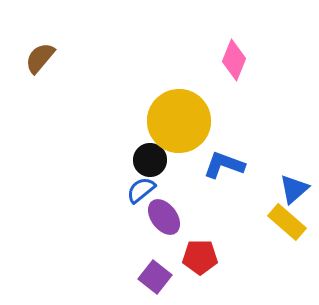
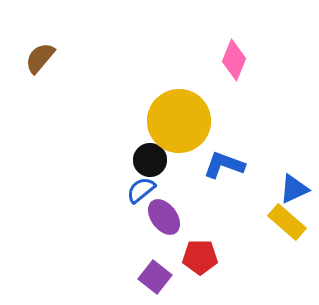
blue triangle: rotated 16 degrees clockwise
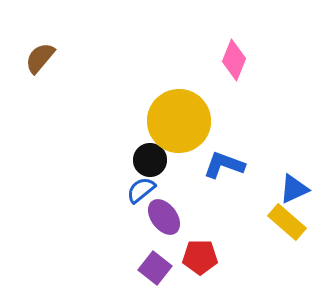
purple square: moved 9 px up
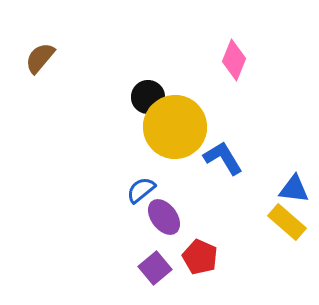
yellow circle: moved 4 px left, 6 px down
black circle: moved 2 px left, 63 px up
blue L-shape: moved 1 px left, 7 px up; rotated 39 degrees clockwise
blue triangle: rotated 32 degrees clockwise
red pentagon: rotated 24 degrees clockwise
purple square: rotated 12 degrees clockwise
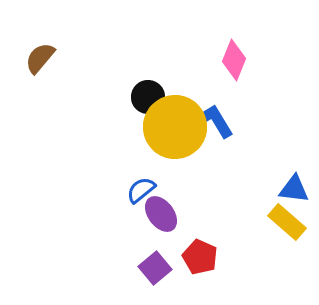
blue L-shape: moved 9 px left, 37 px up
purple ellipse: moved 3 px left, 3 px up
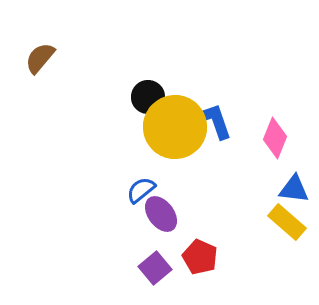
pink diamond: moved 41 px right, 78 px down
blue L-shape: rotated 12 degrees clockwise
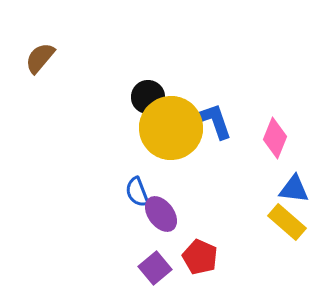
yellow circle: moved 4 px left, 1 px down
blue semicircle: moved 4 px left, 2 px down; rotated 72 degrees counterclockwise
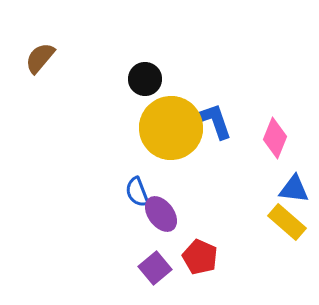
black circle: moved 3 px left, 18 px up
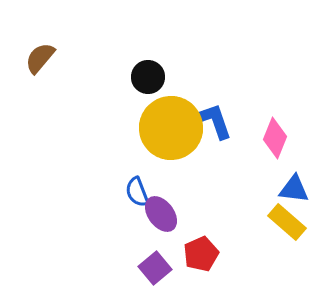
black circle: moved 3 px right, 2 px up
red pentagon: moved 1 px right, 3 px up; rotated 24 degrees clockwise
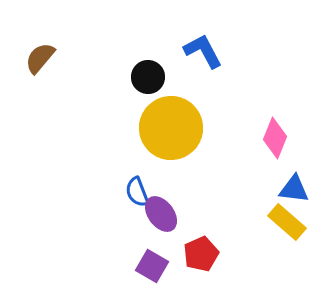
blue L-shape: moved 11 px left, 70 px up; rotated 9 degrees counterclockwise
purple square: moved 3 px left, 2 px up; rotated 20 degrees counterclockwise
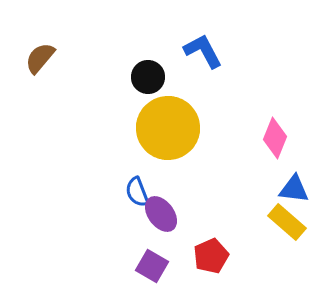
yellow circle: moved 3 px left
red pentagon: moved 10 px right, 2 px down
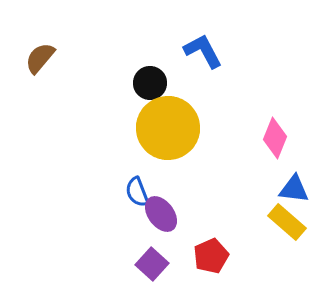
black circle: moved 2 px right, 6 px down
purple square: moved 2 px up; rotated 12 degrees clockwise
